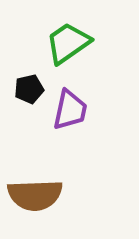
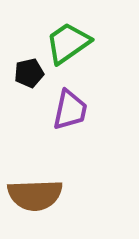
black pentagon: moved 16 px up
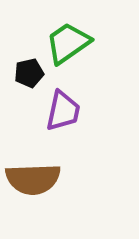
purple trapezoid: moved 7 px left, 1 px down
brown semicircle: moved 2 px left, 16 px up
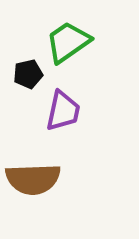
green trapezoid: moved 1 px up
black pentagon: moved 1 px left, 1 px down
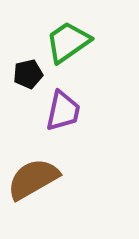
brown semicircle: rotated 152 degrees clockwise
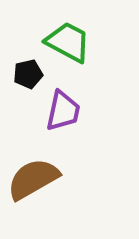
green trapezoid: rotated 63 degrees clockwise
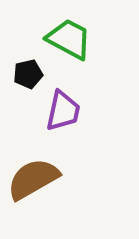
green trapezoid: moved 1 px right, 3 px up
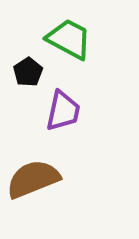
black pentagon: moved 2 px up; rotated 20 degrees counterclockwise
brown semicircle: rotated 8 degrees clockwise
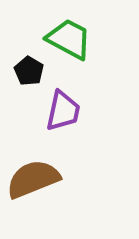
black pentagon: moved 1 px right, 1 px up; rotated 8 degrees counterclockwise
